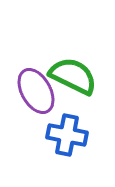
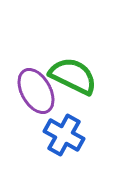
blue cross: moved 3 px left; rotated 18 degrees clockwise
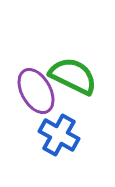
blue cross: moved 5 px left
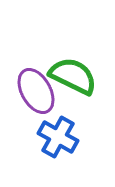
blue cross: moved 1 px left, 2 px down
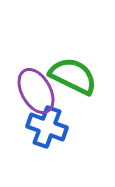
blue cross: moved 11 px left, 10 px up; rotated 9 degrees counterclockwise
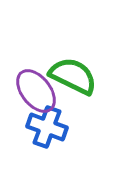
purple ellipse: rotated 9 degrees counterclockwise
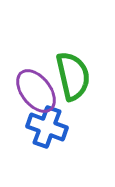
green semicircle: rotated 51 degrees clockwise
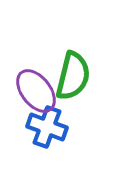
green semicircle: rotated 27 degrees clockwise
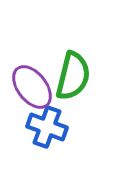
purple ellipse: moved 4 px left, 4 px up
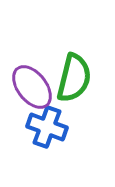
green semicircle: moved 1 px right, 2 px down
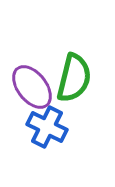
blue cross: rotated 6 degrees clockwise
